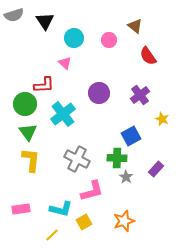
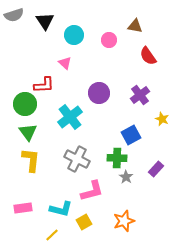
brown triangle: rotated 28 degrees counterclockwise
cyan circle: moved 3 px up
cyan cross: moved 7 px right, 3 px down
blue square: moved 1 px up
pink rectangle: moved 2 px right, 1 px up
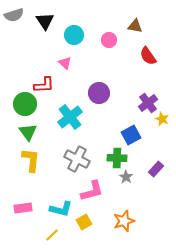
purple cross: moved 8 px right, 8 px down
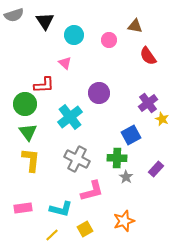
yellow square: moved 1 px right, 7 px down
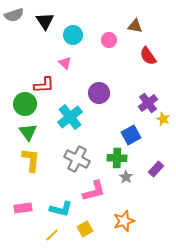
cyan circle: moved 1 px left
yellow star: moved 1 px right
pink L-shape: moved 2 px right
